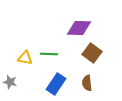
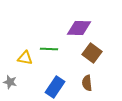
green line: moved 5 px up
blue rectangle: moved 1 px left, 3 px down
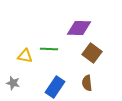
yellow triangle: moved 2 px up
gray star: moved 3 px right, 1 px down
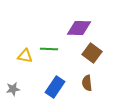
gray star: moved 6 px down; rotated 24 degrees counterclockwise
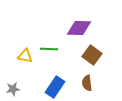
brown square: moved 2 px down
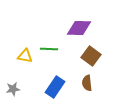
brown square: moved 1 px left, 1 px down
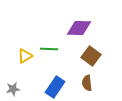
yellow triangle: rotated 42 degrees counterclockwise
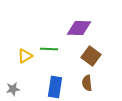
blue rectangle: rotated 25 degrees counterclockwise
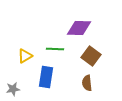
green line: moved 6 px right
blue rectangle: moved 9 px left, 10 px up
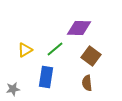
green line: rotated 42 degrees counterclockwise
yellow triangle: moved 6 px up
